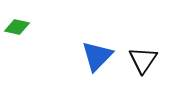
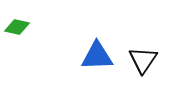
blue triangle: rotated 44 degrees clockwise
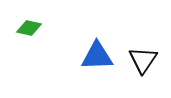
green diamond: moved 12 px right, 1 px down
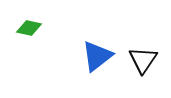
blue triangle: rotated 36 degrees counterclockwise
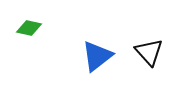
black triangle: moved 6 px right, 8 px up; rotated 16 degrees counterclockwise
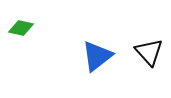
green diamond: moved 8 px left
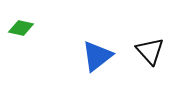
black triangle: moved 1 px right, 1 px up
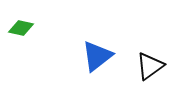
black triangle: moved 15 px down; rotated 36 degrees clockwise
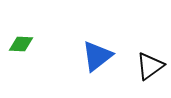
green diamond: moved 16 px down; rotated 10 degrees counterclockwise
